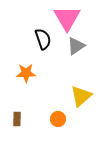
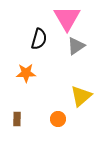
black semicircle: moved 4 px left; rotated 35 degrees clockwise
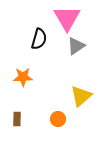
orange star: moved 3 px left, 4 px down
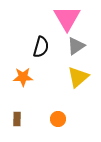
black semicircle: moved 2 px right, 8 px down
yellow triangle: moved 3 px left, 19 px up
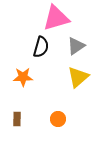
pink triangle: moved 11 px left; rotated 44 degrees clockwise
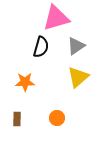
orange star: moved 2 px right, 5 px down
orange circle: moved 1 px left, 1 px up
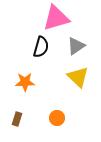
yellow triangle: rotated 35 degrees counterclockwise
brown rectangle: rotated 16 degrees clockwise
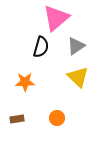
pink triangle: rotated 24 degrees counterclockwise
brown rectangle: rotated 64 degrees clockwise
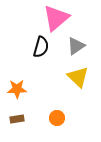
orange star: moved 8 px left, 7 px down
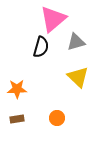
pink triangle: moved 3 px left, 1 px down
gray triangle: moved 4 px up; rotated 18 degrees clockwise
